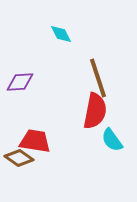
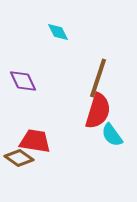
cyan diamond: moved 3 px left, 2 px up
brown line: rotated 36 degrees clockwise
purple diamond: moved 3 px right, 1 px up; rotated 68 degrees clockwise
red semicircle: moved 3 px right; rotated 6 degrees clockwise
cyan semicircle: moved 5 px up
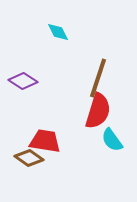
purple diamond: rotated 32 degrees counterclockwise
cyan semicircle: moved 5 px down
red trapezoid: moved 10 px right
brown diamond: moved 10 px right
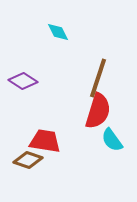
brown diamond: moved 1 px left, 2 px down; rotated 16 degrees counterclockwise
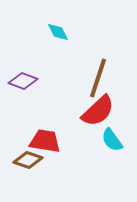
purple diamond: rotated 12 degrees counterclockwise
red semicircle: rotated 30 degrees clockwise
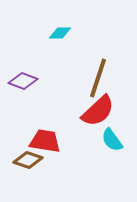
cyan diamond: moved 2 px right, 1 px down; rotated 65 degrees counterclockwise
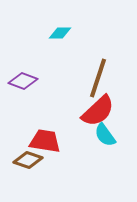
cyan semicircle: moved 7 px left, 5 px up
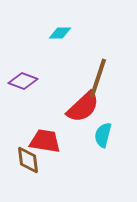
red semicircle: moved 15 px left, 4 px up
cyan semicircle: moved 2 px left; rotated 50 degrees clockwise
brown diamond: rotated 64 degrees clockwise
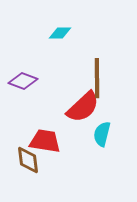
brown line: moved 1 px left; rotated 18 degrees counterclockwise
cyan semicircle: moved 1 px left, 1 px up
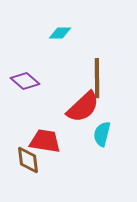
purple diamond: moved 2 px right; rotated 20 degrees clockwise
